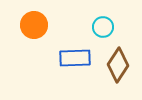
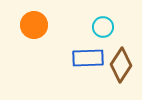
blue rectangle: moved 13 px right
brown diamond: moved 3 px right
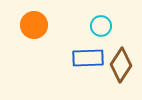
cyan circle: moved 2 px left, 1 px up
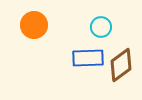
cyan circle: moved 1 px down
brown diamond: rotated 20 degrees clockwise
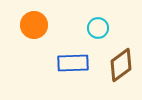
cyan circle: moved 3 px left, 1 px down
blue rectangle: moved 15 px left, 5 px down
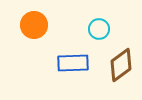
cyan circle: moved 1 px right, 1 px down
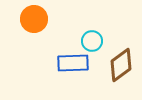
orange circle: moved 6 px up
cyan circle: moved 7 px left, 12 px down
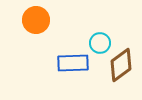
orange circle: moved 2 px right, 1 px down
cyan circle: moved 8 px right, 2 px down
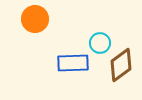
orange circle: moved 1 px left, 1 px up
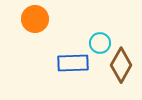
brown diamond: rotated 24 degrees counterclockwise
